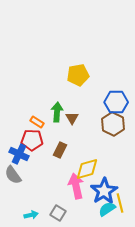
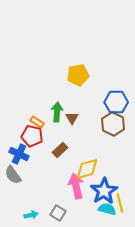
red pentagon: moved 4 px up; rotated 10 degrees clockwise
brown rectangle: rotated 21 degrees clockwise
cyan semicircle: rotated 48 degrees clockwise
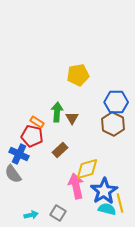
gray semicircle: moved 1 px up
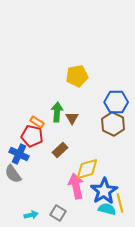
yellow pentagon: moved 1 px left, 1 px down
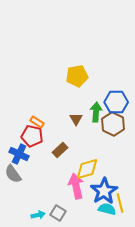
green arrow: moved 39 px right
brown triangle: moved 4 px right, 1 px down
cyan arrow: moved 7 px right
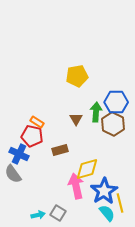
brown rectangle: rotated 28 degrees clockwise
cyan semicircle: moved 4 px down; rotated 36 degrees clockwise
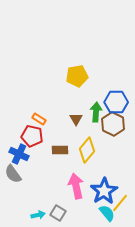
orange rectangle: moved 2 px right, 3 px up
brown rectangle: rotated 14 degrees clockwise
yellow diamond: moved 19 px up; rotated 35 degrees counterclockwise
yellow line: rotated 54 degrees clockwise
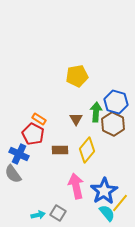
blue hexagon: rotated 15 degrees clockwise
red pentagon: moved 1 px right, 2 px up; rotated 15 degrees clockwise
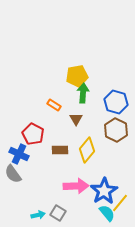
green arrow: moved 13 px left, 19 px up
orange rectangle: moved 15 px right, 14 px up
brown hexagon: moved 3 px right, 6 px down
pink arrow: rotated 100 degrees clockwise
